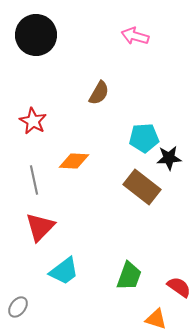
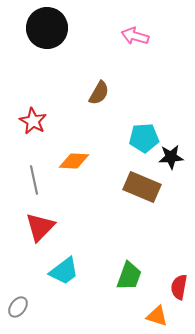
black circle: moved 11 px right, 7 px up
black star: moved 2 px right, 1 px up
brown rectangle: rotated 15 degrees counterclockwise
red semicircle: rotated 115 degrees counterclockwise
orange triangle: moved 1 px right, 3 px up
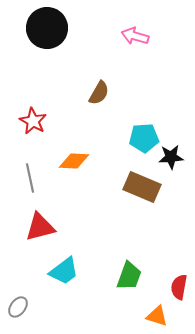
gray line: moved 4 px left, 2 px up
red triangle: rotated 32 degrees clockwise
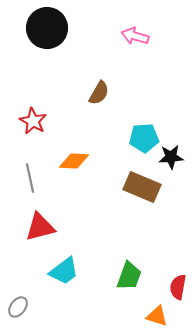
red semicircle: moved 1 px left
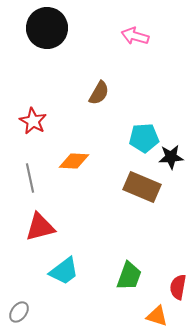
gray ellipse: moved 1 px right, 5 px down
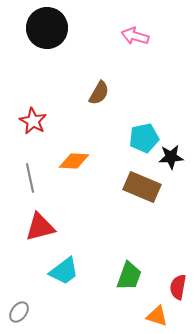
cyan pentagon: rotated 8 degrees counterclockwise
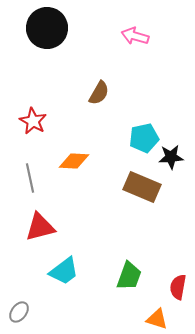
orange triangle: moved 3 px down
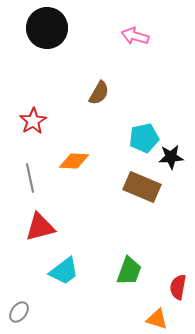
red star: rotated 12 degrees clockwise
green trapezoid: moved 5 px up
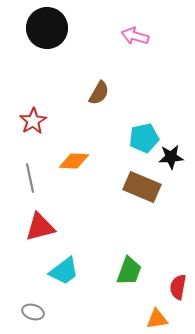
gray ellipse: moved 14 px right; rotated 70 degrees clockwise
orange triangle: rotated 25 degrees counterclockwise
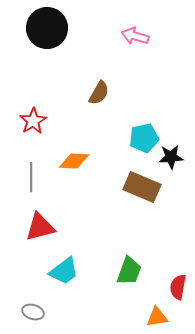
gray line: moved 1 px right, 1 px up; rotated 12 degrees clockwise
orange triangle: moved 2 px up
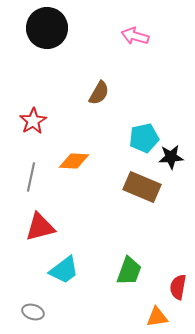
gray line: rotated 12 degrees clockwise
cyan trapezoid: moved 1 px up
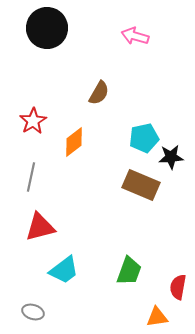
orange diamond: moved 19 px up; rotated 40 degrees counterclockwise
brown rectangle: moved 1 px left, 2 px up
